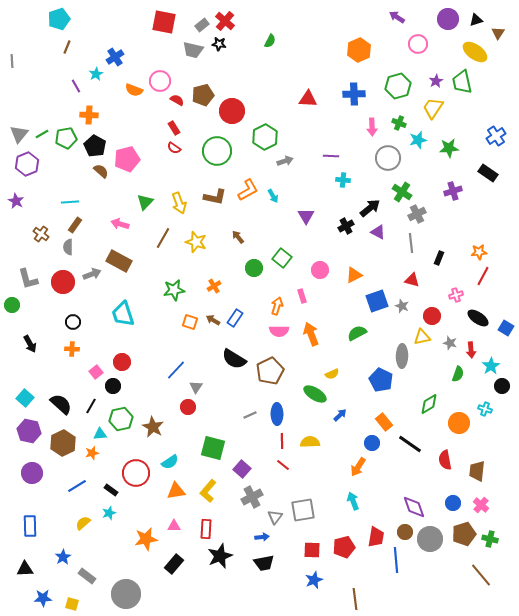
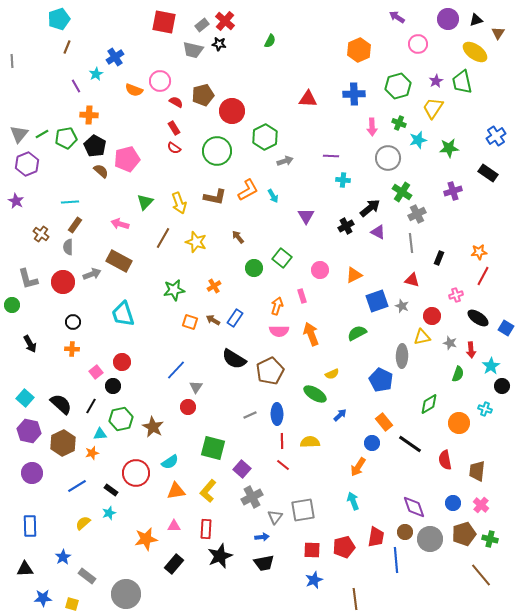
red semicircle at (177, 100): moved 1 px left, 2 px down
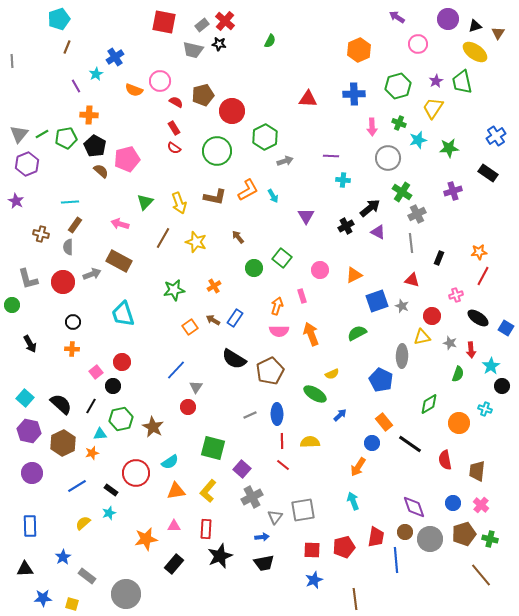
black triangle at (476, 20): moved 1 px left, 6 px down
brown cross at (41, 234): rotated 21 degrees counterclockwise
orange square at (190, 322): moved 5 px down; rotated 35 degrees clockwise
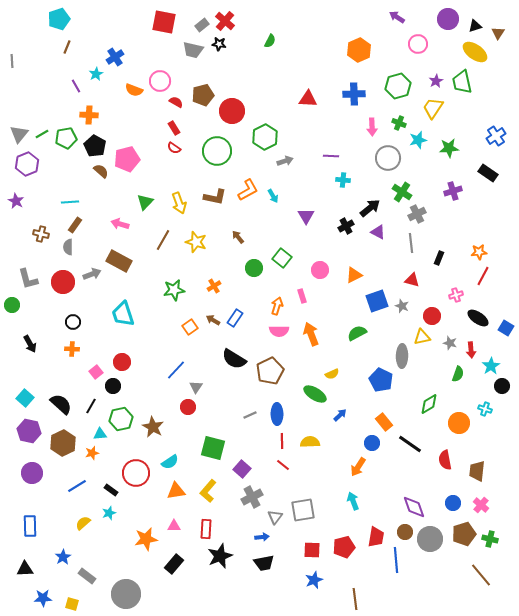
brown line at (163, 238): moved 2 px down
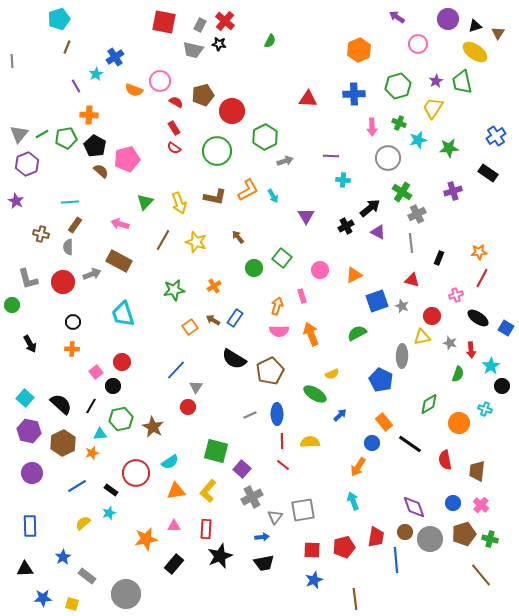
gray rectangle at (202, 25): moved 2 px left; rotated 24 degrees counterclockwise
red line at (483, 276): moved 1 px left, 2 px down
green square at (213, 448): moved 3 px right, 3 px down
